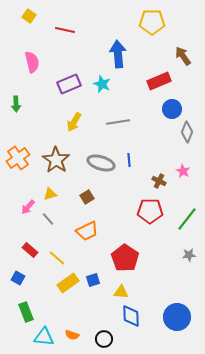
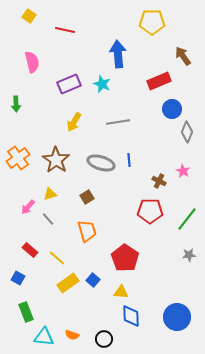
orange trapezoid at (87, 231): rotated 80 degrees counterclockwise
blue square at (93, 280): rotated 32 degrees counterclockwise
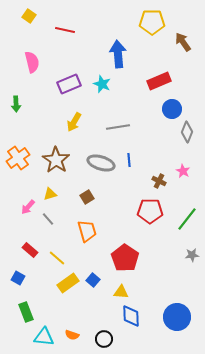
brown arrow at (183, 56): moved 14 px up
gray line at (118, 122): moved 5 px down
gray star at (189, 255): moved 3 px right
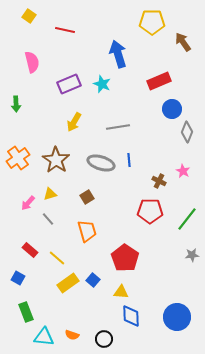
blue arrow at (118, 54): rotated 12 degrees counterclockwise
pink arrow at (28, 207): moved 4 px up
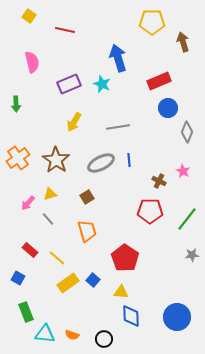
brown arrow at (183, 42): rotated 18 degrees clockwise
blue arrow at (118, 54): moved 4 px down
blue circle at (172, 109): moved 4 px left, 1 px up
gray ellipse at (101, 163): rotated 44 degrees counterclockwise
cyan triangle at (44, 337): moved 1 px right, 3 px up
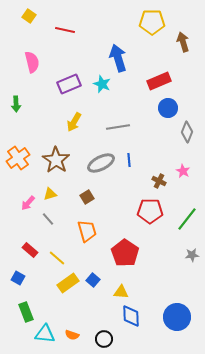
red pentagon at (125, 258): moved 5 px up
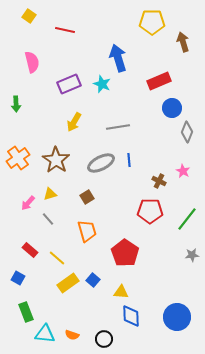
blue circle at (168, 108): moved 4 px right
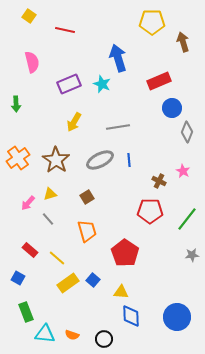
gray ellipse at (101, 163): moved 1 px left, 3 px up
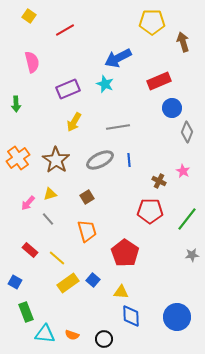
red line at (65, 30): rotated 42 degrees counterclockwise
blue arrow at (118, 58): rotated 100 degrees counterclockwise
purple rectangle at (69, 84): moved 1 px left, 5 px down
cyan star at (102, 84): moved 3 px right
blue square at (18, 278): moved 3 px left, 4 px down
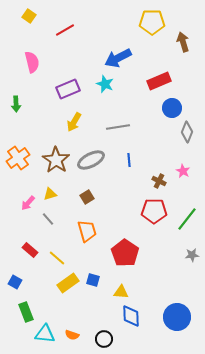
gray ellipse at (100, 160): moved 9 px left
red pentagon at (150, 211): moved 4 px right
blue square at (93, 280): rotated 24 degrees counterclockwise
